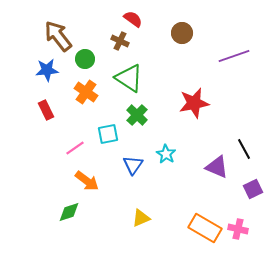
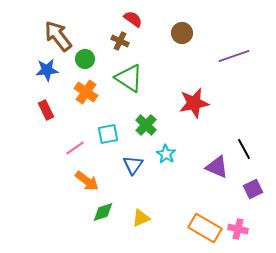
green cross: moved 9 px right, 10 px down
green diamond: moved 34 px right
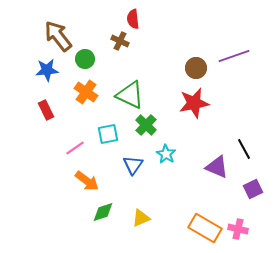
red semicircle: rotated 132 degrees counterclockwise
brown circle: moved 14 px right, 35 px down
green triangle: moved 1 px right, 17 px down; rotated 8 degrees counterclockwise
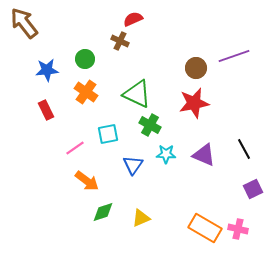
red semicircle: rotated 72 degrees clockwise
brown arrow: moved 34 px left, 13 px up
green triangle: moved 7 px right, 1 px up
green cross: moved 4 px right; rotated 15 degrees counterclockwise
cyan star: rotated 30 degrees counterclockwise
purple triangle: moved 13 px left, 12 px up
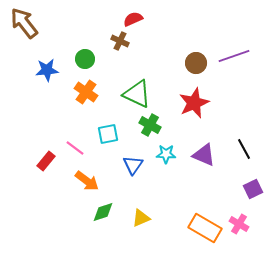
brown circle: moved 5 px up
red star: rotated 12 degrees counterclockwise
red rectangle: moved 51 px down; rotated 66 degrees clockwise
pink line: rotated 72 degrees clockwise
pink cross: moved 1 px right, 5 px up; rotated 18 degrees clockwise
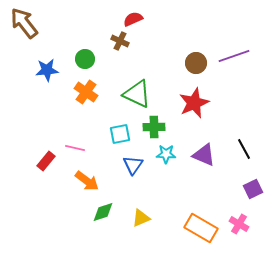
green cross: moved 4 px right, 2 px down; rotated 30 degrees counterclockwise
cyan square: moved 12 px right
pink line: rotated 24 degrees counterclockwise
orange rectangle: moved 4 px left
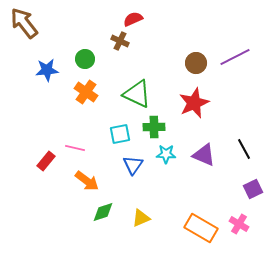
purple line: moved 1 px right, 1 px down; rotated 8 degrees counterclockwise
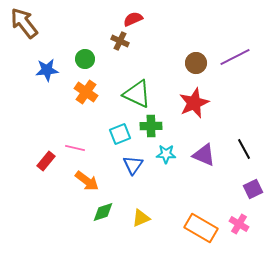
green cross: moved 3 px left, 1 px up
cyan square: rotated 10 degrees counterclockwise
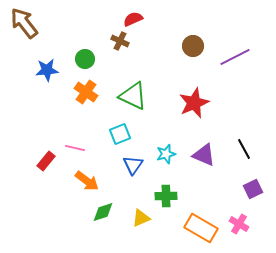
brown circle: moved 3 px left, 17 px up
green triangle: moved 4 px left, 2 px down
green cross: moved 15 px right, 70 px down
cyan star: rotated 18 degrees counterclockwise
